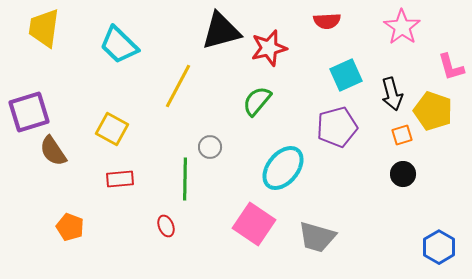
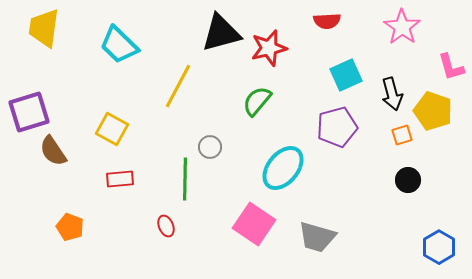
black triangle: moved 2 px down
black circle: moved 5 px right, 6 px down
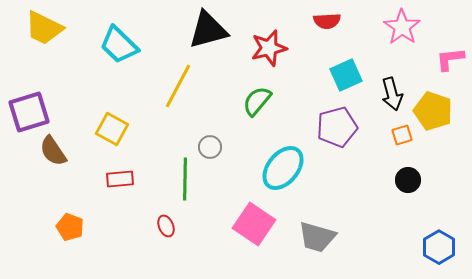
yellow trapezoid: rotated 72 degrees counterclockwise
black triangle: moved 13 px left, 3 px up
pink L-shape: moved 1 px left, 8 px up; rotated 100 degrees clockwise
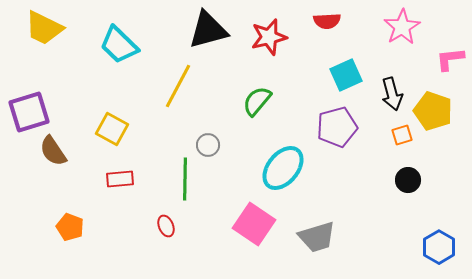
pink star: rotated 6 degrees clockwise
red star: moved 11 px up
gray circle: moved 2 px left, 2 px up
gray trapezoid: rotated 33 degrees counterclockwise
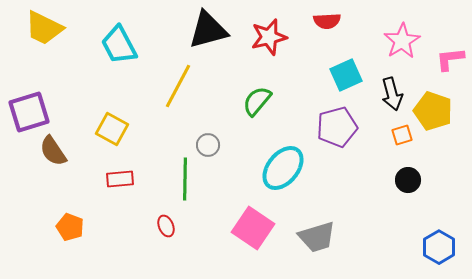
pink star: moved 14 px down
cyan trapezoid: rotated 18 degrees clockwise
pink square: moved 1 px left, 4 px down
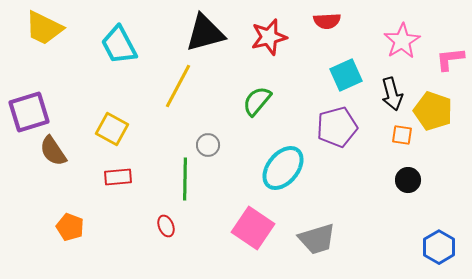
black triangle: moved 3 px left, 3 px down
orange square: rotated 25 degrees clockwise
red rectangle: moved 2 px left, 2 px up
gray trapezoid: moved 2 px down
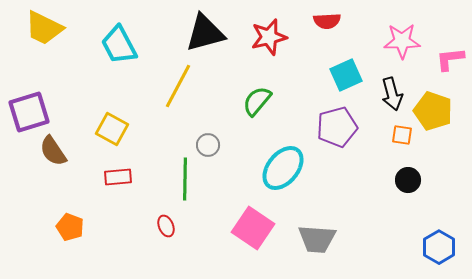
pink star: rotated 30 degrees clockwise
gray trapezoid: rotated 21 degrees clockwise
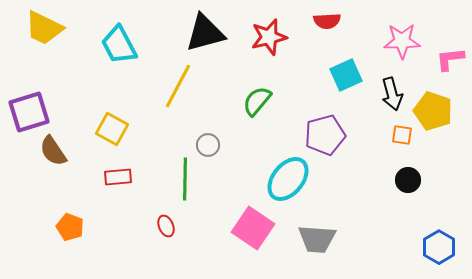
purple pentagon: moved 12 px left, 8 px down
cyan ellipse: moved 5 px right, 11 px down
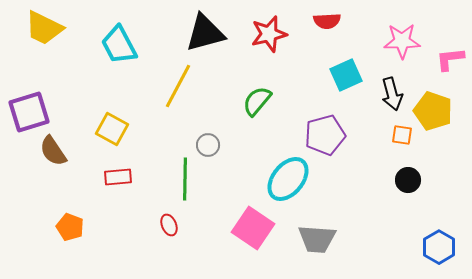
red star: moved 3 px up
red ellipse: moved 3 px right, 1 px up
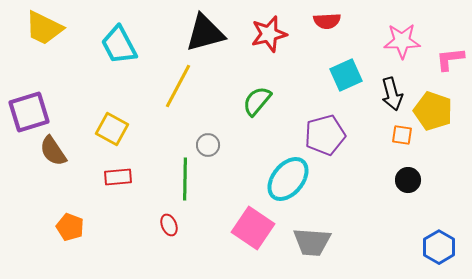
gray trapezoid: moved 5 px left, 3 px down
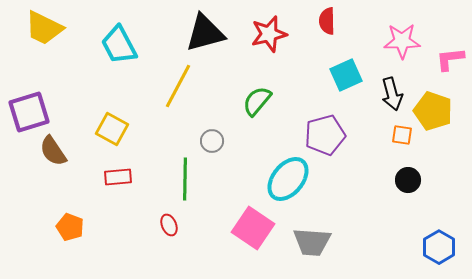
red semicircle: rotated 92 degrees clockwise
gray circle: moved 4 px right, 4 px up
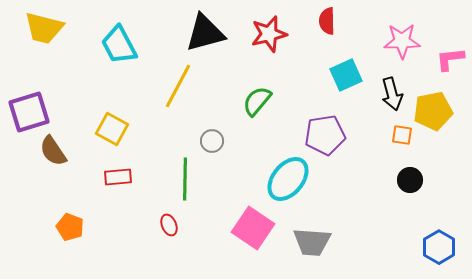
yellow trapezoid: rotated 12 degrees counterclockwise
yellow pentagon: rotated 30 degrees counterclockwise
purple pentagon: rotated 6 degrees clockwise
black circle: moved 2 px right
